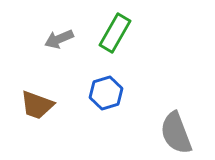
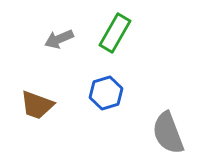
gray semicircle: moved 8 px left
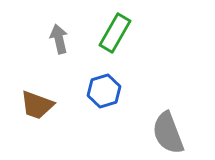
gray arrow: rotated 100 degrees clockwise
blue hexagon: moved 2 px left, 2 px up
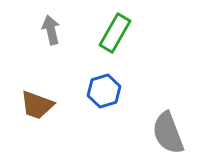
gray arrow: moved 8 px left, 9 px up
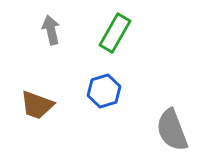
gray semicircle: moved 4 px right, 3 px up
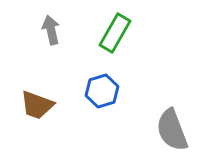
blue hexagon: moved 2 px left
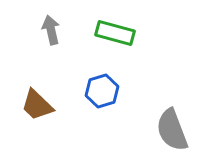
green rectangle: rotated 75 degrees clockwise
brown trapezoid: rotated 24 degrees clockwise
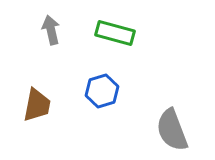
brown trapezoid: rotated 123 degrees counterclockwise
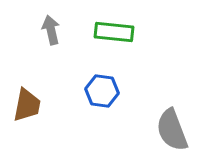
green rectangle: moved 1 px left, 1 px up; rotated 9 degrees counterclockwise
blue hexagon: rotated 24 degrees clockwise
brown trapezoid: moved 10 px left
